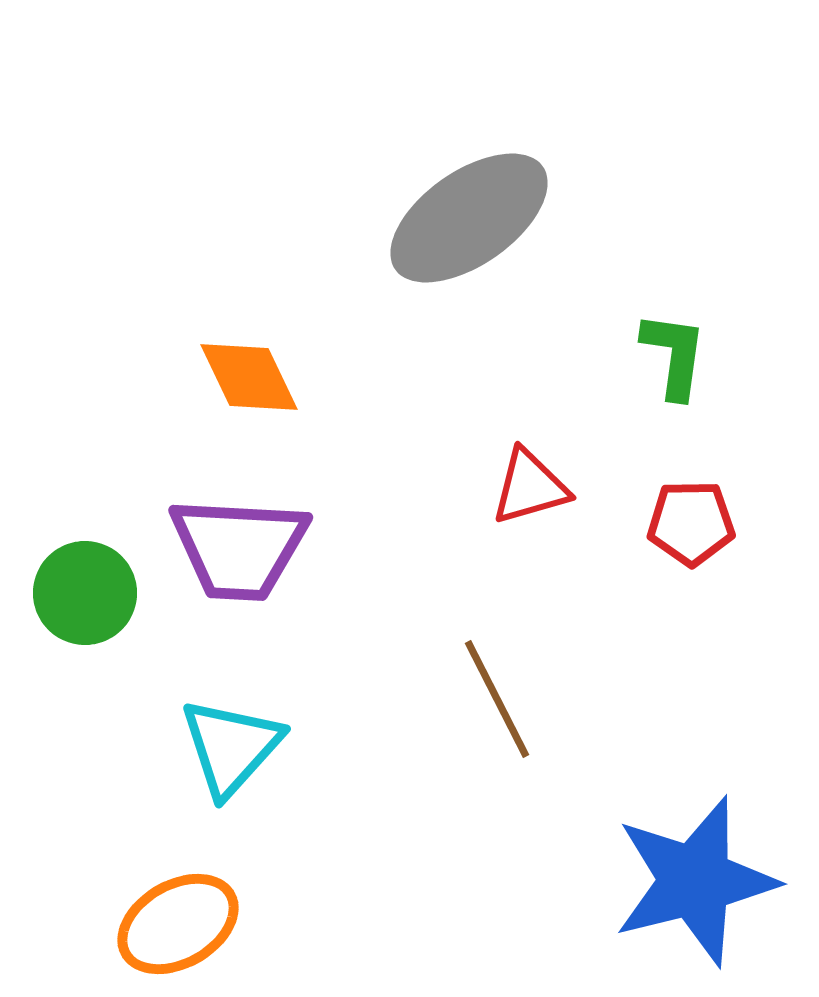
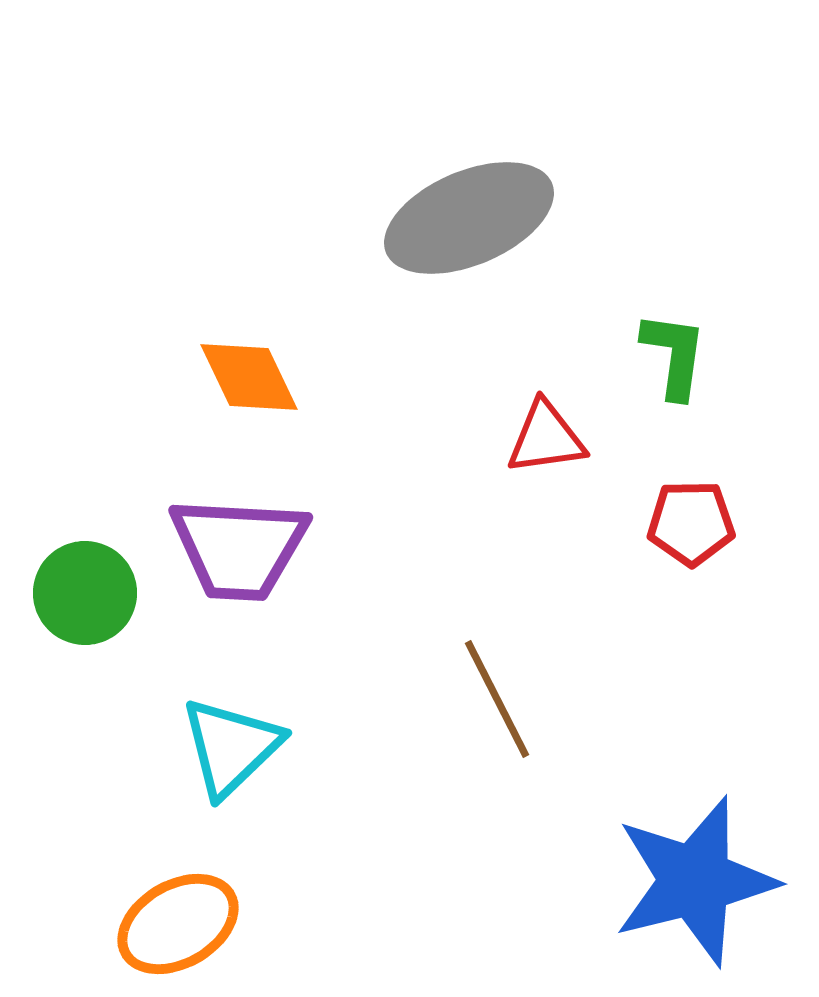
gray ellipse: rotated 12 degrees clockwise
red triangle: moved 16 px right, 49 px up; rotated 8 degrees clockwise
cyan triangle: rotated 4 degrees clockwise
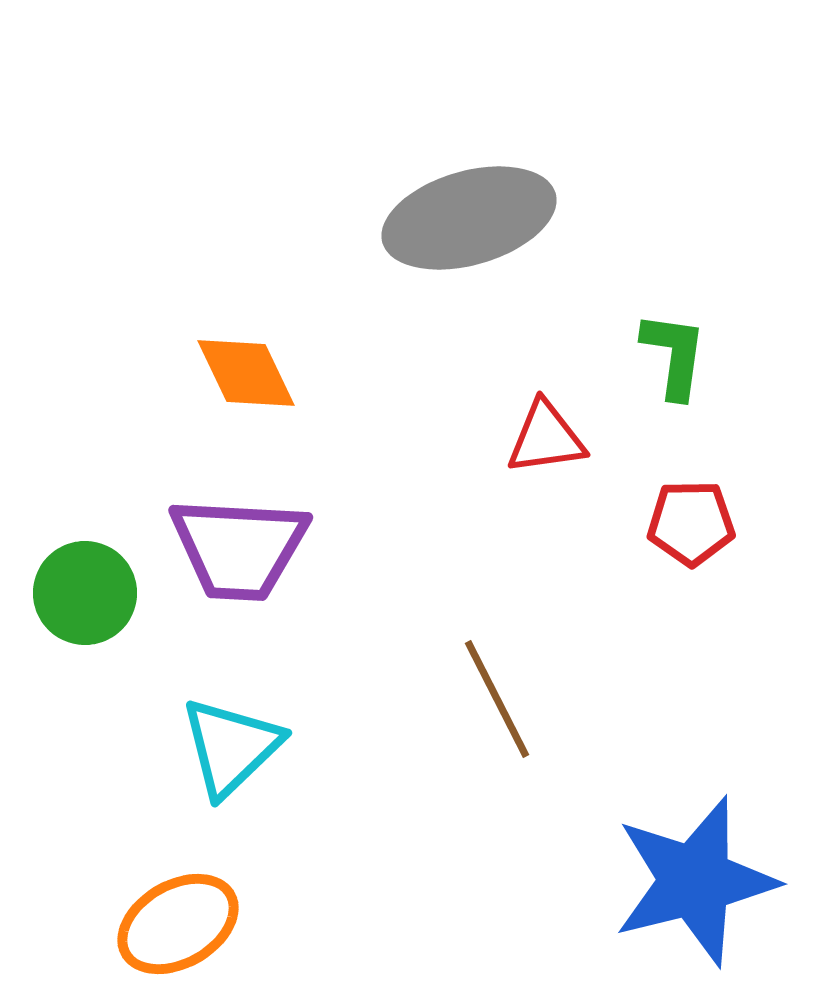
gray ellipse: rotated 7 degrees clockwise
orange diamond: moved 3 px left, 4 px up
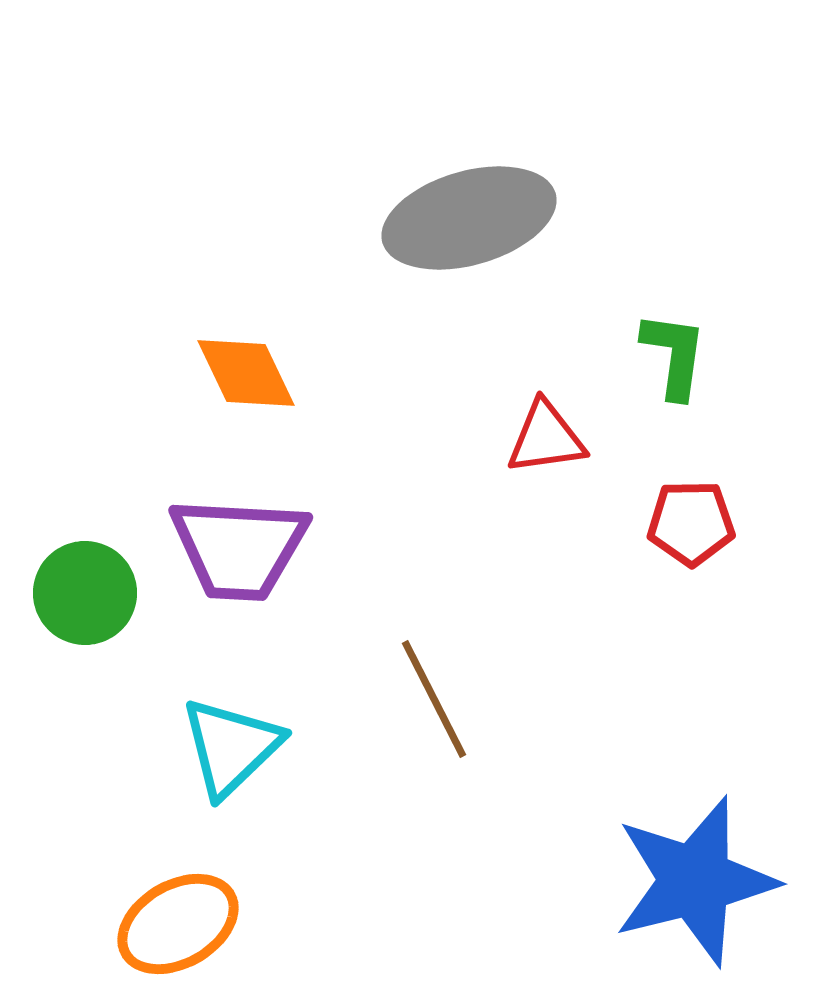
brown line: moved 63 px left
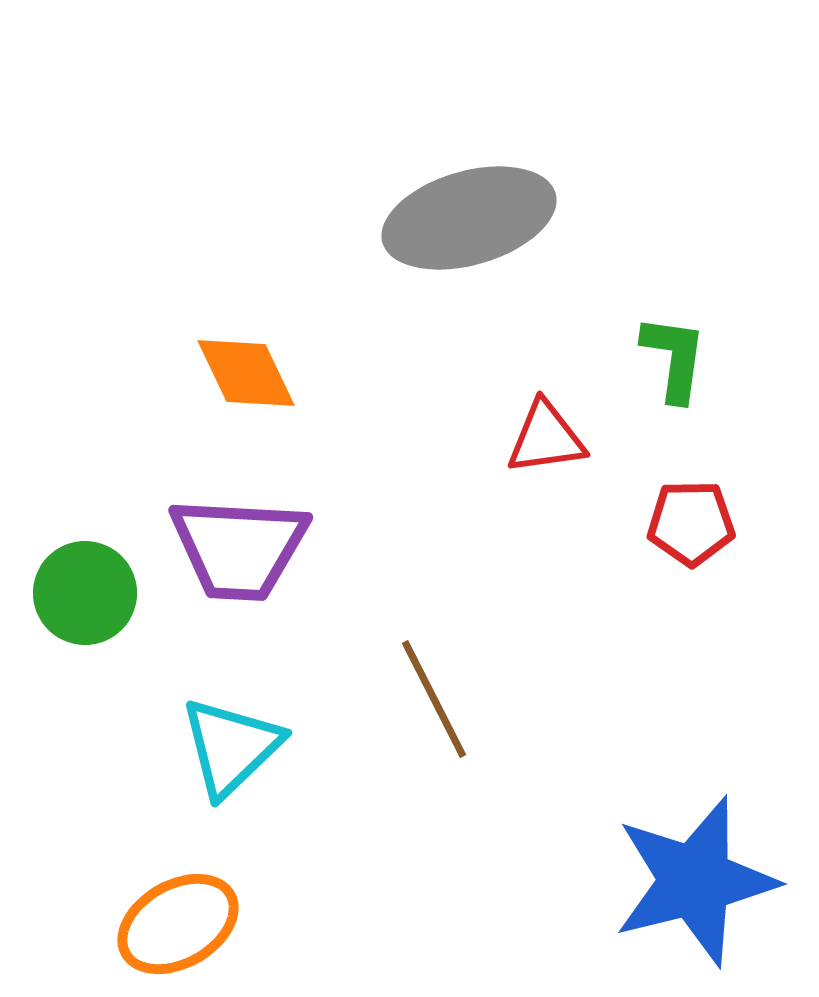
green L-shape: moved 3 px down
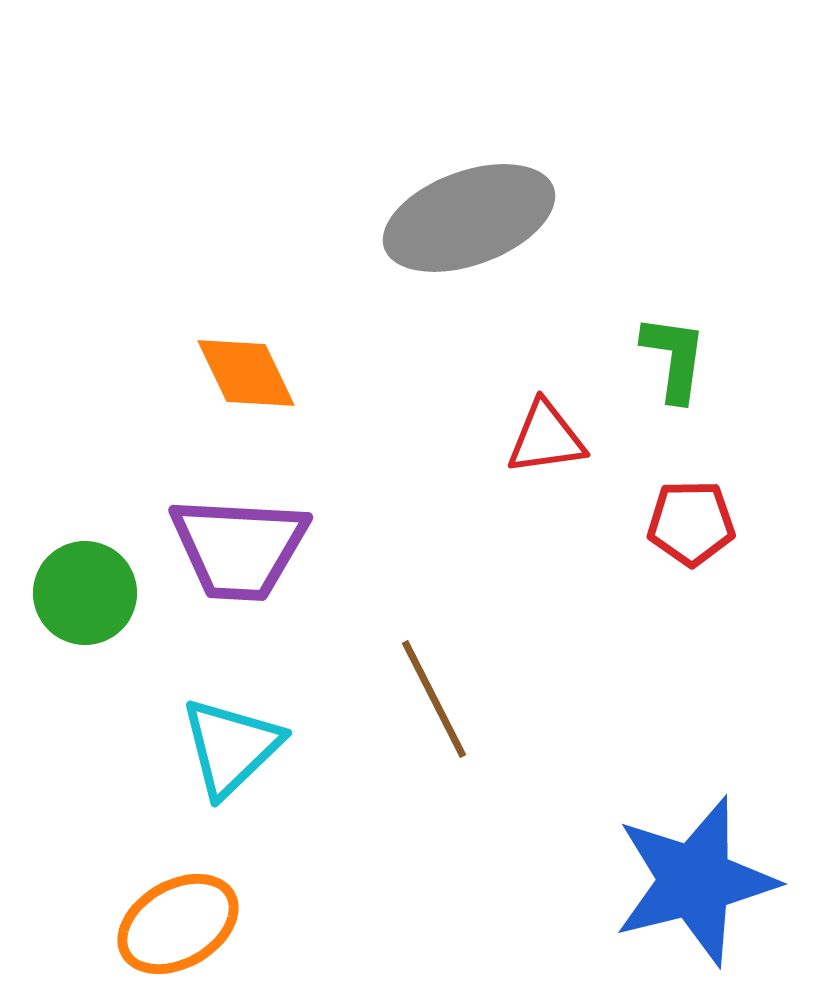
gray ellipse: rotated 4 degrees counterclockwise
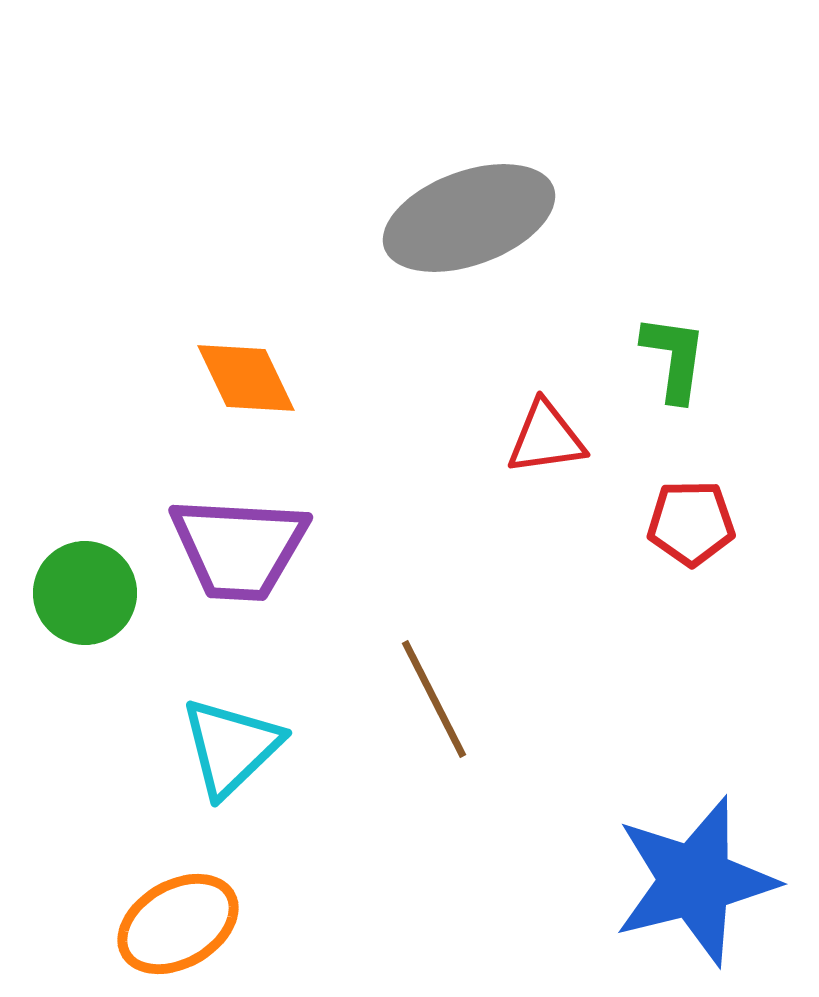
orange diamond: moved 5 px down
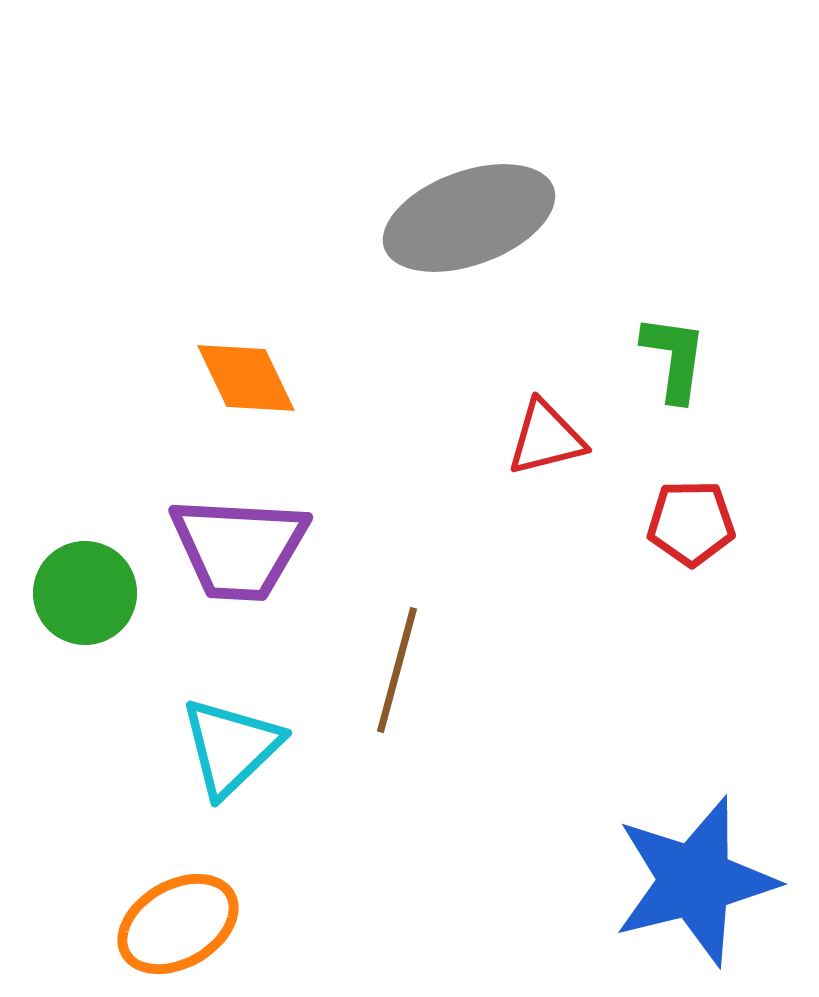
red triangle: rotated 6 degrees counterclockwise
brown line: moved 37 px left, 29 px up; rotated 42 degrees clockwise
